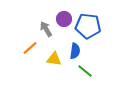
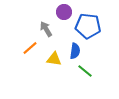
purple circle: moved 7 px up
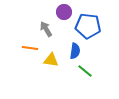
orange line: rotated 49 degrees clockwise
yellow triangle: moved 3 px left, 1 px down
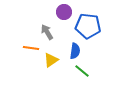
gray arrow: moved 1 px right, 3 px down
orange line: moved 1 px right
yellow triangle: rotated 42 degrees counterclockwise
green line: moved 3 px left
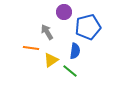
blue pentagon: moved 1 px down; rotated 20 degrees counterclockwise
green line: moved 12 px left
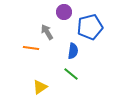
blue pentagon: moved 2 px right
blue semicircle: moved 2 px left
yellow triangle: moved 11 px left, 27 px down
green line: moved 1 px right, 3 px down
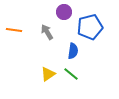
orange line: moved 17 px left, 18 px up
yellow triangle: moved 8 px right, 13 px up
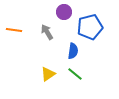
green line: moved 4 px right
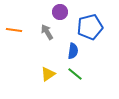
purple circle: moved 4 px left
